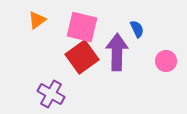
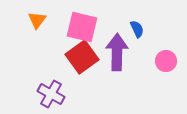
orange triangle: rotated 18 degrees counterclockwise
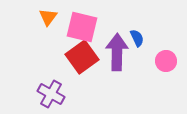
orange triangle: moved 11 px right, 3 px up
blue semicircle: moved 9 px down
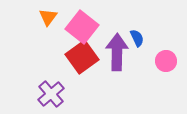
pink square: rotated 24 degrees clockwise
purple cross: rotated 20 degrees clockwise
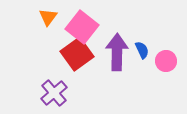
blue semicircle: moved 5 px right, 12 px down
red square: moved 5 px left, 3 px up
purple cross: moved 3 px right, 1 px up
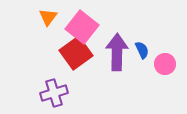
red square: moved 1 px left, 1 px up
pink circle: moved 1 px left, 3 px down
purple cross: rotated 24 degrees clockwise
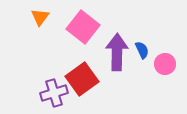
orange triangle: moved 8 px left
pink square: moved 1 px right
red square: moved 6 px right, 26 px down
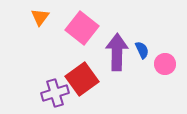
pink square: moved 1 px left, 1 px down
purple cross: moved 1 px right
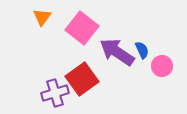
orange triangle: moved 2 px right
purple arrow: rotated 57 degrees counterclockwise
pink circle: moved 3 px left, 2 px down
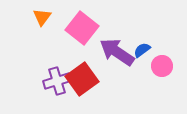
blue semicircle: rotated 102 degrees counterclockwise
purple cross: moved 2 px right, 12 px up
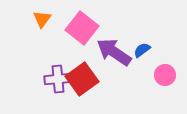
orange triangle: moved 2 px down
purple arrow: moved 3 px left
pink circle: moved 3 px right, 9 px down
purple cross: moved 1 px right, 2 px up; rotated 12 degrees clockwise
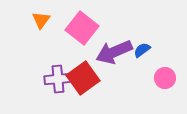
orange triangle: moved 1 px left, 1 px down
purple arrow: rotated 57 degrees counterclockwise
pink circle: moved 3 px down
red square: moved 1 px right, 1 px up
